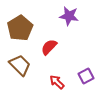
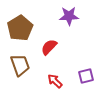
purple star: rotated 12 degrees counterclockwise
brown trapezoid: rotated 25 degrees clockwise
purple square: rotated 14 degrees clockwise
red arrow: moved 2 px left, 1 px up
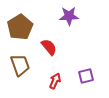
brown pentagon: moved 1 px up
red semicircle: rotated 96 degrees clockwise
red arrow: rotated 70 degrees clockwise
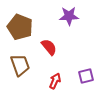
brown pentagon: rotated 20 degrees counterclockwise
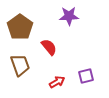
brown pentagon: rotated 15 degrees clockwise
red arrow: moved 2 px right, 1 px down; rotated 35 degrees clockwise
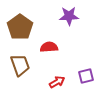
red semicircle: rotated 54 degrees counterclockwise
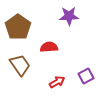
brown pentagon: moved 2 px left
brown trapezoid: rotated 15 degrees counterclockwise
purple square: rotated 14 degrees counterclockwise
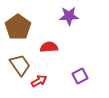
purple square: moved 6 px left
red arrow: moved 18 px left, 1 px up
